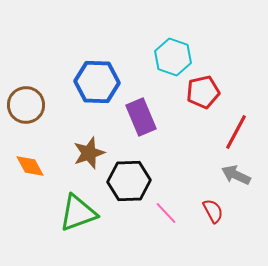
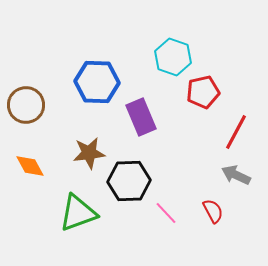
brown star: rotated 12 degrees clockwise
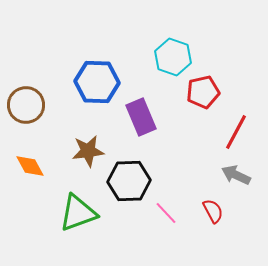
brown star: moved 1 px left, 2 px up
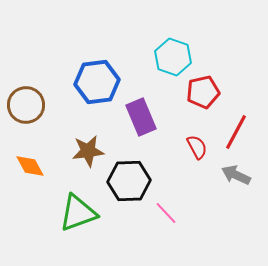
blue hexagon: rotated 9 degrees counterclockwise
red semicircle: moved 16 px left, 64 px up
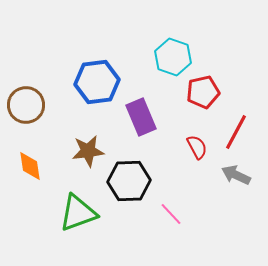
orange diamond: rotated 20 degrees clockwise
pink line: moved 5 px right, 1 px down
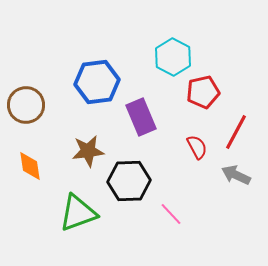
cyan hexagon: rotated 9 degrees clockwise
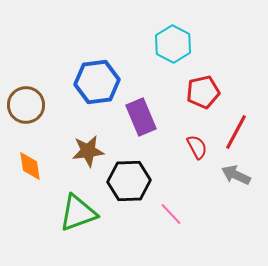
cyan hexagon: moved 13 px up
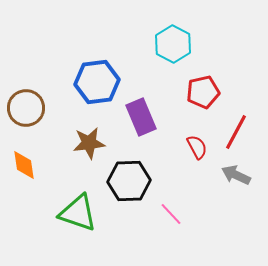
brown circle: moved 3 px down
brown star: moved 1 px right, 8 px up
orange diamond: moved 6 px left, 1 px up
green triangle: rotated 39 degrees clockwise
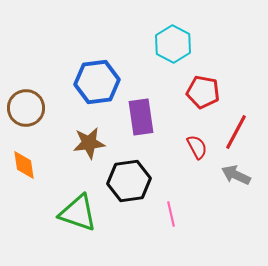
red pentagon: rotated 24 degrees clockwise
purple rectangle: rotated 15 degrees clockwise
black hexagon: rotated 6 degrees counterclockwise
pink line: rotated 30 degrees clockwise
